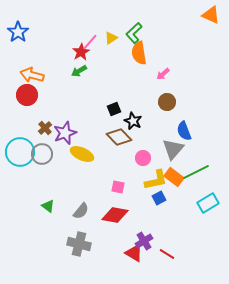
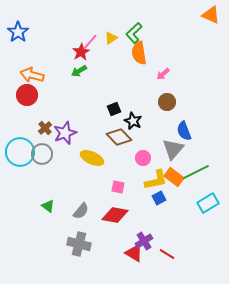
yellow ellipse: moved 10 px right, 4 px down
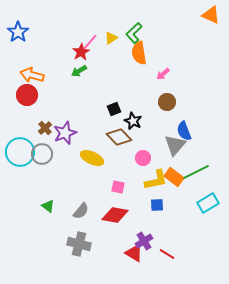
gray triangle: moved 2 px right, 4 px up
blue square: moved 2 px left, 7 px down; rotated 24 degrees clockwise
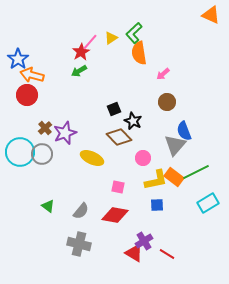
blue star: moved 27 px down
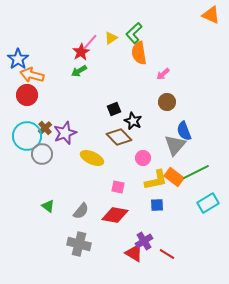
cyan circle: moved 7 px right, 16 px up
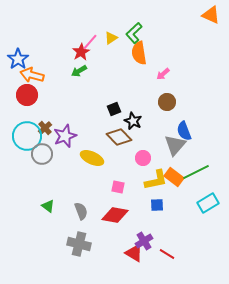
purple star: moved 3 px down
gray semicircle: rotated 60 degrees counterclockwise
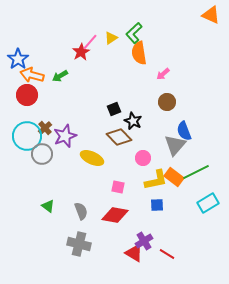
green arrow: moved 19 px left, 5 px down
